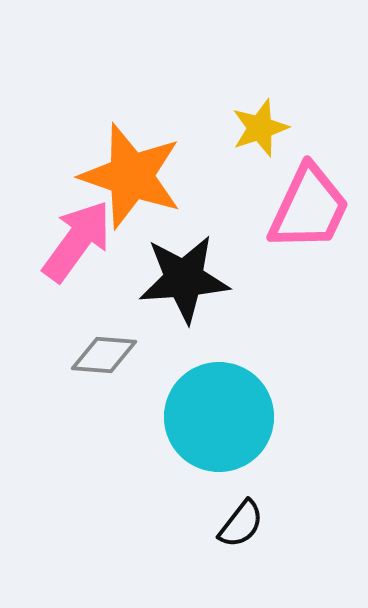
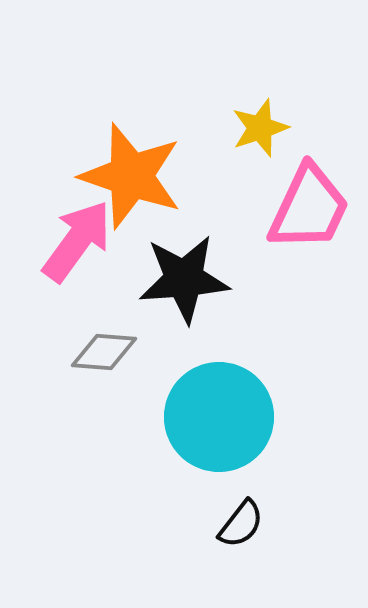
gray diamond: moved 3 px up
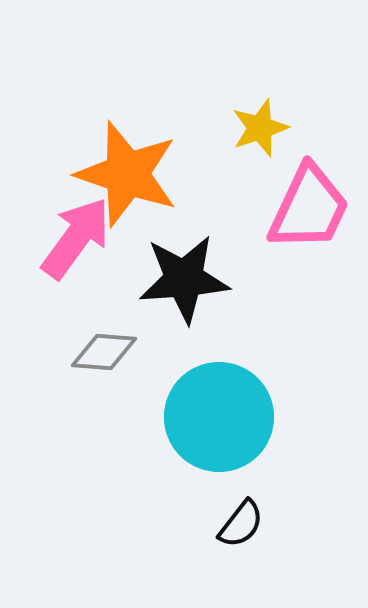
orange star: moved 4 px left, 2 px up
pink arrow: moved 1 px left, 3 px up
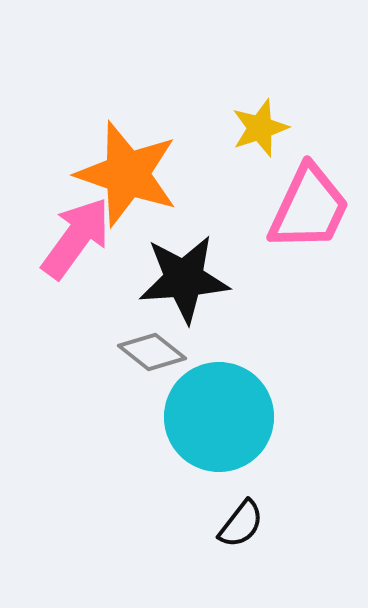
gray diamond: moved 48 px right; rotated 34 degrees clockwise
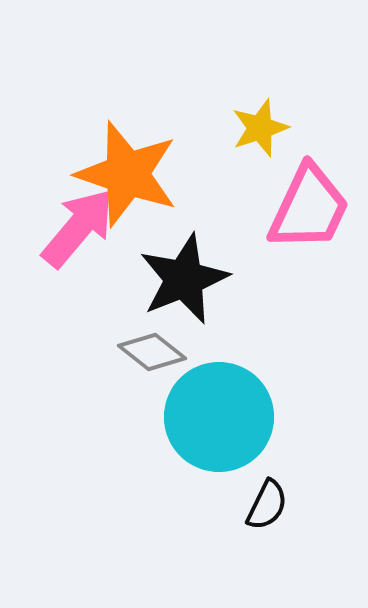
pink arrow: moved 2 px right, 10 px up; rotated 4 degrees clockwise
black star: rotated 18 degrees counterclockwise
black semicircle: moved 26 px right, 19 px up; rotated 12 degrees counterclockwise
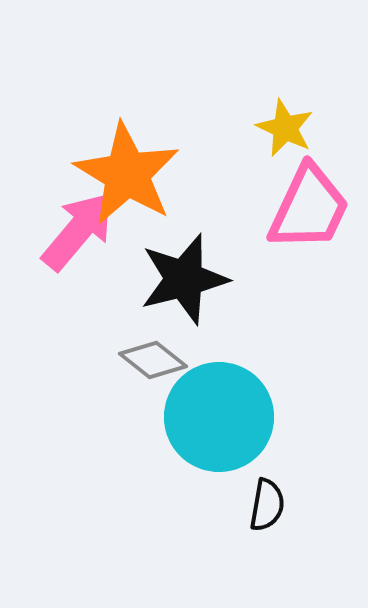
yellow star: moved 25 px right; rotated 28 degrees counterclockwise
orange star: rotated 12 degrees clockwise
pink arrow: moved 3 px down
black star: rotated 8 degrees clockwise
gray diamond: moved 1 px right, 8 px down
black semicircle: rotated 16 degrees counterclockwise
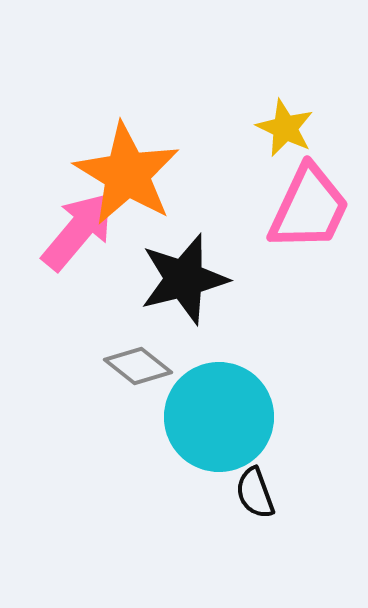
gray diamond: moved 15 px left, 6 px down
black semicircle: moved 12 px left, 12 px up; rotated 150 degrees clockwise
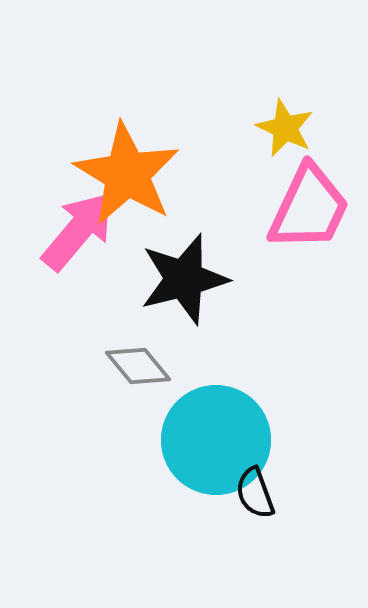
gray diamond: rotated 12 degrees clockwise
cyan circle: moved 3 px left, 23 px down
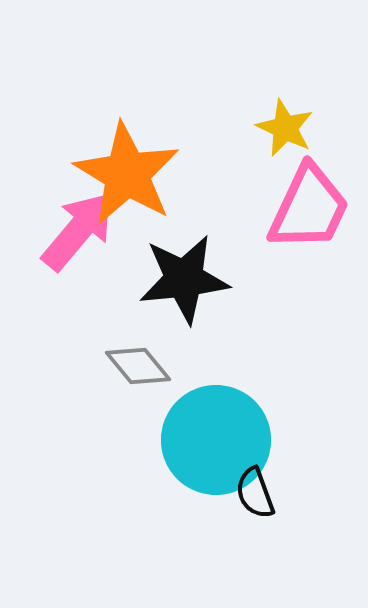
black star: rotated 8 degrees clockwise
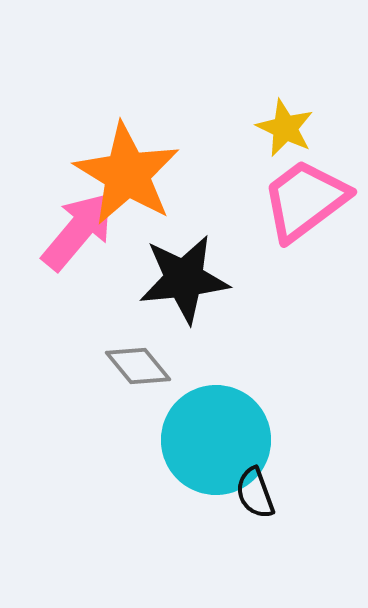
pink trapezoid: moved 4 px left, 8 px up; rotated 152 degrees counterclockwise
